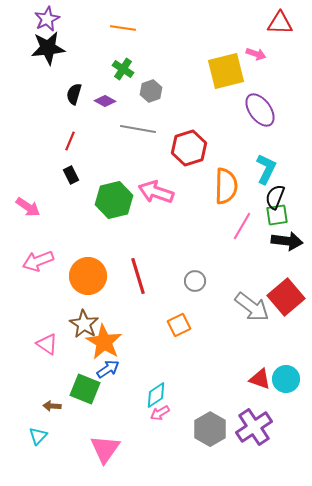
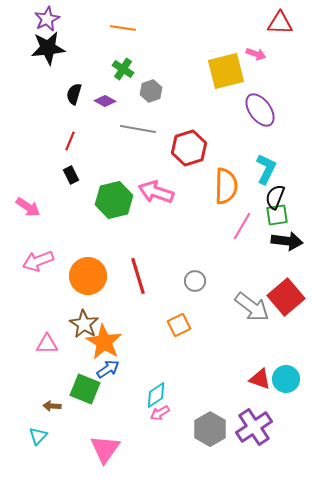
pink triangle at (47, 344): rotated 35 degrees counterclockwise
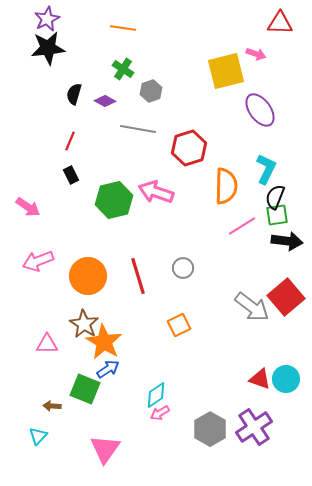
pink line at (242, 226): rotated 28 degrees clockwise
gray circle at (195, 281): moved 12 px left, 13 px up
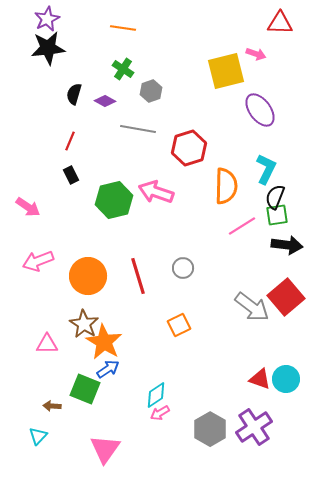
black arrow at (287, 241): moved 4 px down
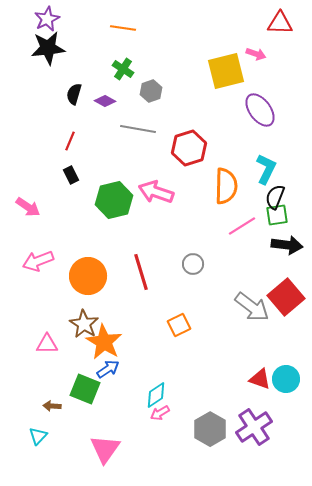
gray circle at (183, 268): moved 10 px right, 4 px up
red line at (138, 276): moved 3 px right, 4 px up
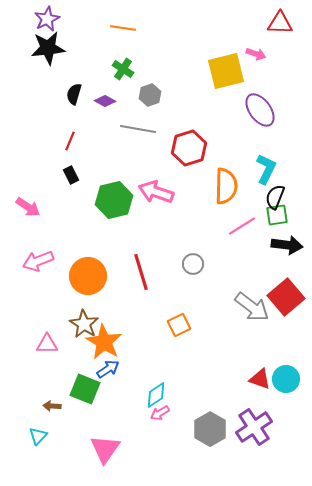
gray hexagon at (151, 91): moved 1 px left, 4 px down
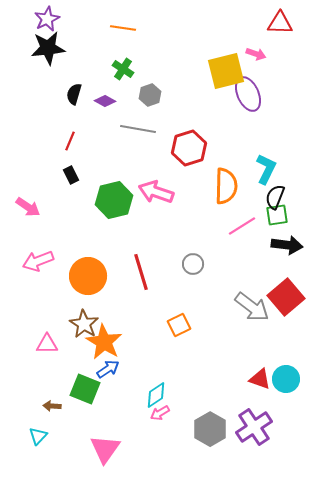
purple ellipse at (260, 110): moved 12 px left, 16 px up; rotated 12 degrees clockwise
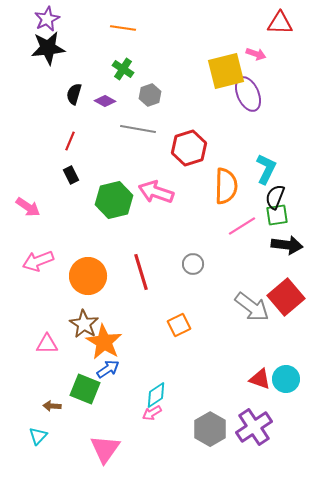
pink arrow at (160, 413): moved 8 px left
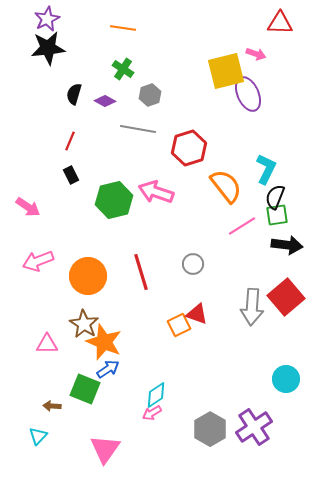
orange semicircle at (226, 186): rotated 39 degrees counterclockwise
gray arrow at (252, 307): rotated 57 degrees clockwise
orange star at (104, 342): rotated 9 degrees counterclockwise
red triangle at (260, 379): moved 63 px left, 65 px up
